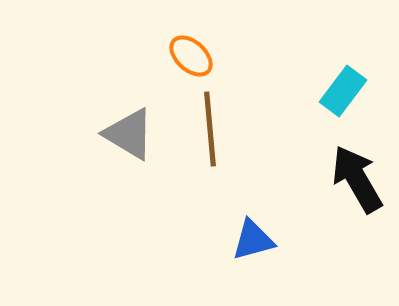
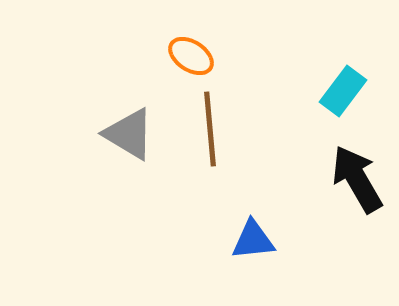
orange ellipse: rotated 9 degrees counterclockwise
blue triangle: rotated 9 degrees clockwise
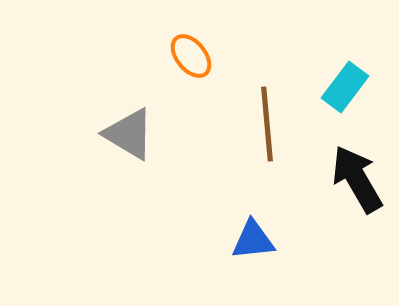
orange ellipse: rotated 18 degrees clockwise
cyan rectangle: moved 2 px right, 4 px up
brown line: moved 57 px right, 5 px up
